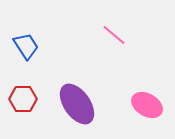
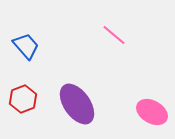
blue trapezoid: rotated 8 degrees counterclockwise
red hexagon: rotated 20 degrees counterclockwise
pink ellipse: moved 5 px right, 7 px down
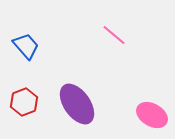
red hexagon: moved 1 px right, 3 px down
pink ellipse: moved 3 px down
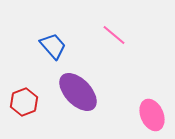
blue trapezoid: moved 27 px right
purple ellipse: moved 1 px right, 12 px up; rotated 9 degrees counterclockwise
pink ellipse: rotated 36 degrees clockwise
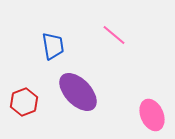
blue trapezoid: rotated 32 degrees clockwise
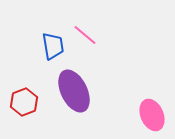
pink line: moved 29 px left
purple ellipse: moved 4 px left, 1 px up; rotated 18 degrees clockwise
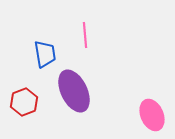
pink line: rotated 45 degrees clockwise
blue trapezoid: moved 8 px left, 8 px down
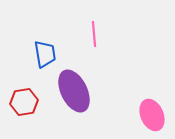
pink line: moved 9 px right, 1 px up
red hexagon: rotated 12 degrees clockwise
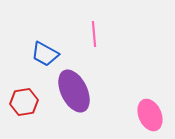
blue trapezoid: rotated 128 degrees clockwise
pink ellipse: moved 2 px left
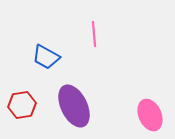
blue trapezoid: moved 1 px right, 3 px down
purple ellipse: moved 15 px down
red hexagon: moved 2 px left, 3 px down
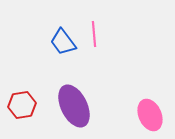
blue trapezoid: moved 17 px right, 15 px up; rotated 24 degrees clockwise
